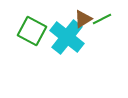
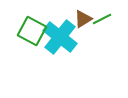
cyan cross: moved 7 px left
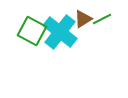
cyan cross: moved 5 px up
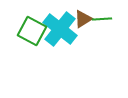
green line: rotated 24 degrees clockwise
cyan cross: moved 3 px up
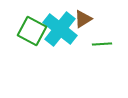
green line: moved 25 px down
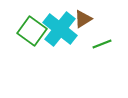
green square: rotated 8 degrees clockwise
green line: rotated 18 degrees counterclockwise
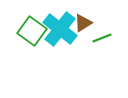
brown triangle: moved 4 px down
green line: moved 6 px up
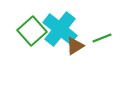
brown triangle: moved 8 px left, 23 px down
green square: rotated 12 degrees clockwise
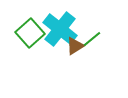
green square: moved 2 px left, 2 px down
green line: moved 10 px left, 1 px down; rotated 18 degrees counterclockwise
